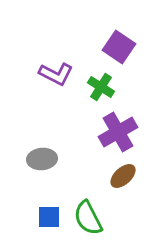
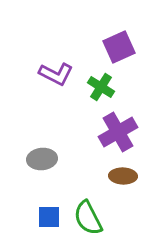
purple square: rotated 32 degrees clockwise
brown ellipse: rotated 44 degrees clockwise
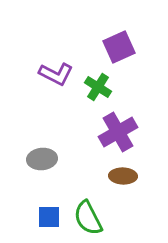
green cross: moved 3 px left
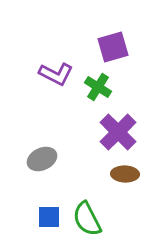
purple square: moved 6 px left; rotated 8 degrees clockwise
purple cross: rotated 15 degrees counterclockwise
gray ellipse: rotated 20 degrees counterclockwise
brown ellipse: moved 2 px right, 2 px up
green semicircle: moved 1 px left, 1 px down
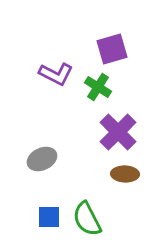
purple square: moved 1 px left, 2 px down
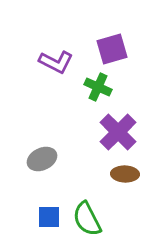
purple L-shape: moved 12 px up
green cross: rotated 8 degrees counterclockwise
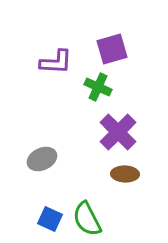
purple L-shape: rotated 24 degrees counterclockwise
blue square: moved 1 px right, 2 px down; rotated 25 degrees clockwise
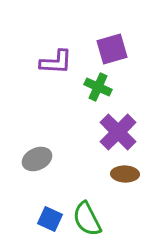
gray ellipse: moved 5 px left
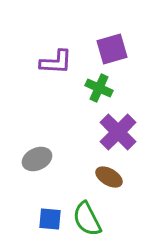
green cross: moved 1 px right, 1 px down
brown ellipse: moved 16 px left, 3 px down; rotated 28 degrees clockwise
blue square: rotated 20 degrees counterclockwise
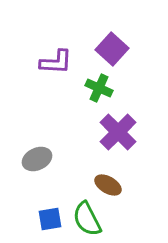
purple square: rotated 32 degrees counterclockwise
brown ellipse: moved 1 px left, 8 px down
blue square: rotated 15 degrees counterclockwise
